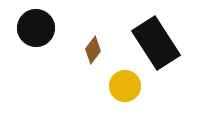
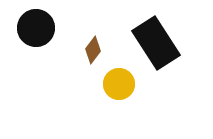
yellow circle: moved 6 px left, 2 px up
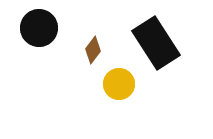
black circle: moved 3 px right
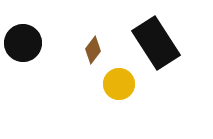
black circle: moved 16 px left, 15 px down
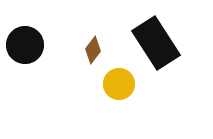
black circle: moved 2 px right, 2 px down
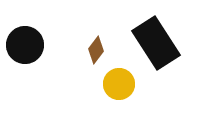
brown diamond: moved 3 px right
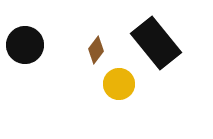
black rectangle: rotated 6 degrees counterclockwise
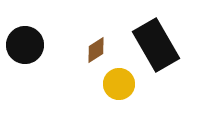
black rectangle: moved 2 px down; rotated 9 degrees clockwise
brown diamond: rotated 20 degrees clockwise
